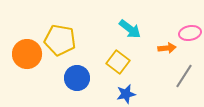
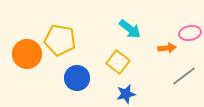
gray line: rotated 20 degrees clockwise
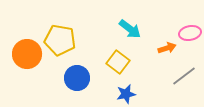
orange arrow: rotated 12 degrees counterclockwise
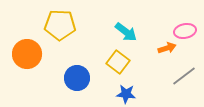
cyan arrow: moved 4 px left, 3 px down
pink ellipse: moved 5 px left, 2 px up
yellow pentagon: moved 15 px up; rotated 8 degrees counterclockwise
blue star: rotated 18 degrees clockwise
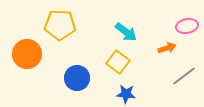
pink ellipse: moved 2 px right, 5 px up
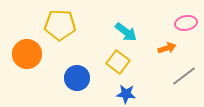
pink ellipse: moved 1 px left, 3 px up
